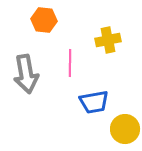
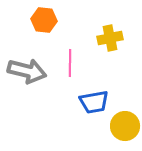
yellow cross: moved 2 px right, 2 px up
gray arrow: moved 1 px right, 3 px up; rotated 66 degrees counterclockwise
yellow circle: moved 3 px up
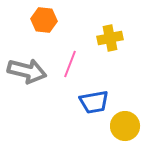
pink line: moved 1 px down; rotated 20 degrees clockwise
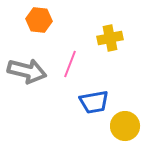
orange hexagon: moved 5 px left
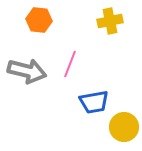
yellow cross: moved 17 px up
yellow circle: moved 1 px left, 1 px down
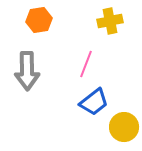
orange hexagon: rotated 15 degrees counterclockwise
pink line: moved 16 px right
gray arrow: rotated 75 degrees clockwise
blue trapezoid: rotated 28 degrees counterclockwise
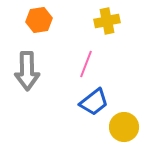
yellow cross: moved 3 px left
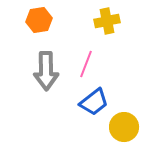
gray arrow: moved 19 px right
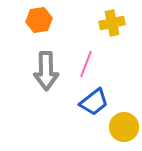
yellow cross: moved 5 px right, 2 px down
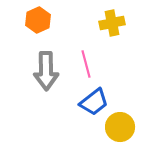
orange hexagon: moved 1 px left; rotated 15 degrees counterclockwise
pink line: rotated 36 degrees counterclockwise
yellow circle: moved 4 px left
